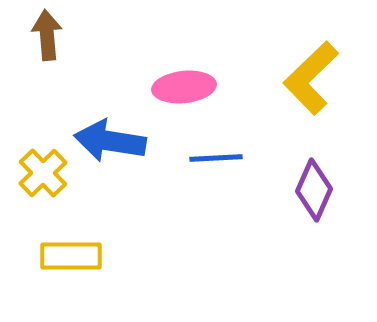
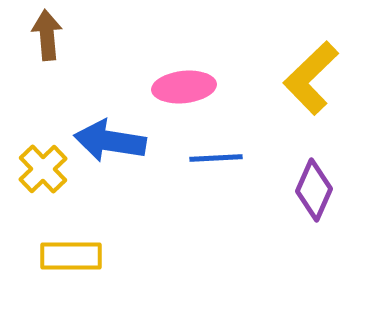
yellow cross: moved 4 px up
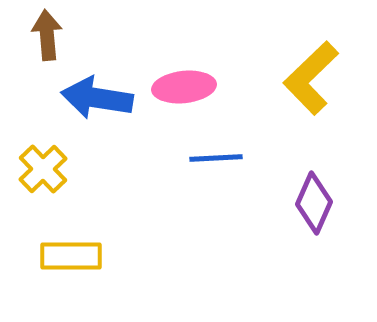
blue arrow: moved 13 px left, 43 px up
purple diamond: moved 13 px down
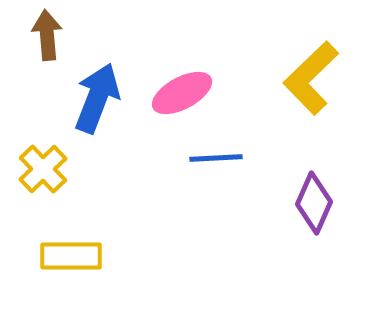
pink ellipse: moved 2 px left, 6 px down; rotated 22 degrees counterclockwise
blue arrow: rotated 102 degrees clockwise
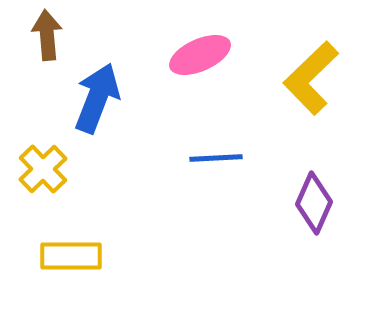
pink ellipse: moved 18 px right, 38 px up; rotated 4 degrees clockwise
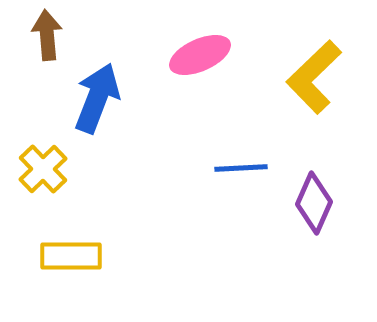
yellow L-shape: moved 3 px right, 1 px up
blue line: moved 25 px right, 10 px down
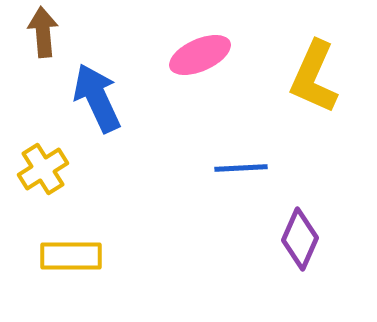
brown arrow: moved 4 px left, 3 px up
yellow L-shape: rotated 22 degrees counterclockwise
blue arrow: rotated 46 degrees counterclockwise
yellow cross: rotated 12 degrees clockwise
purple diamond: moved 14 px left, 36 px down
